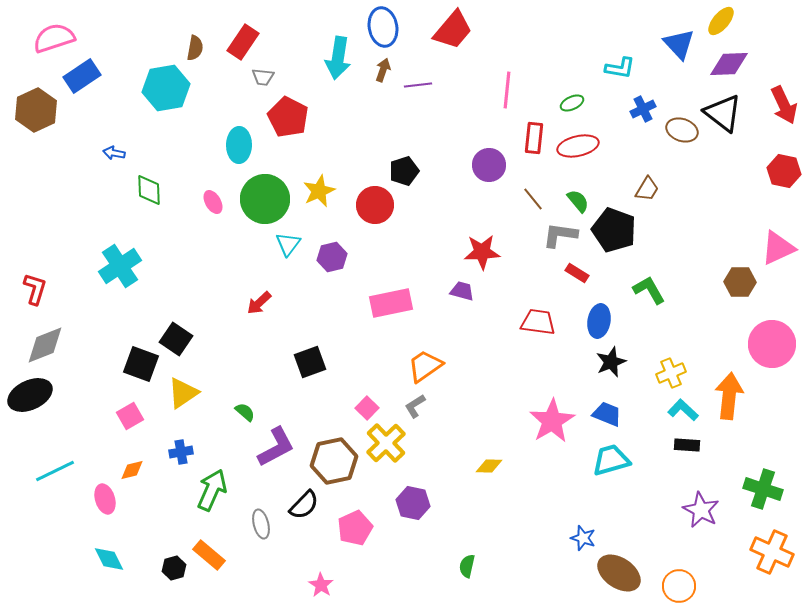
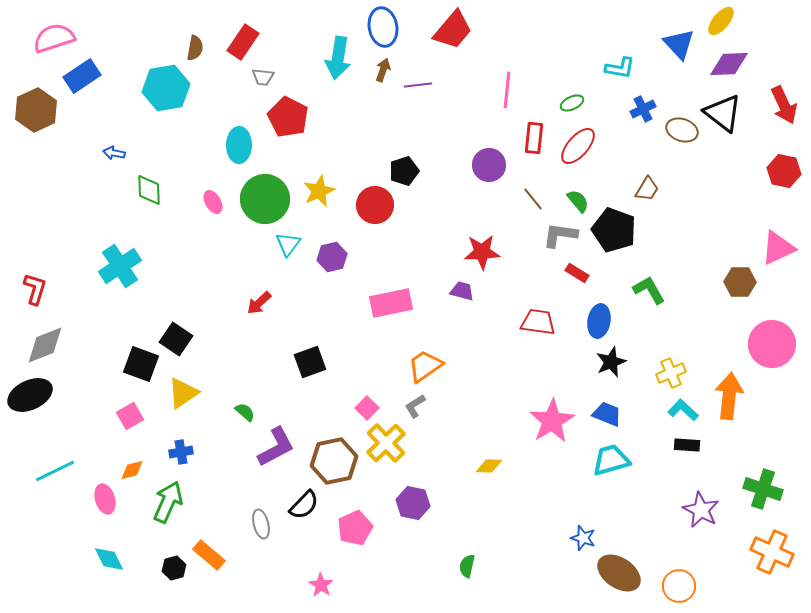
red ellipse at (578, 146): rotated 36 degrees counterclockwise
green arrow at (212, 490): moved 44 px left, 12 px down
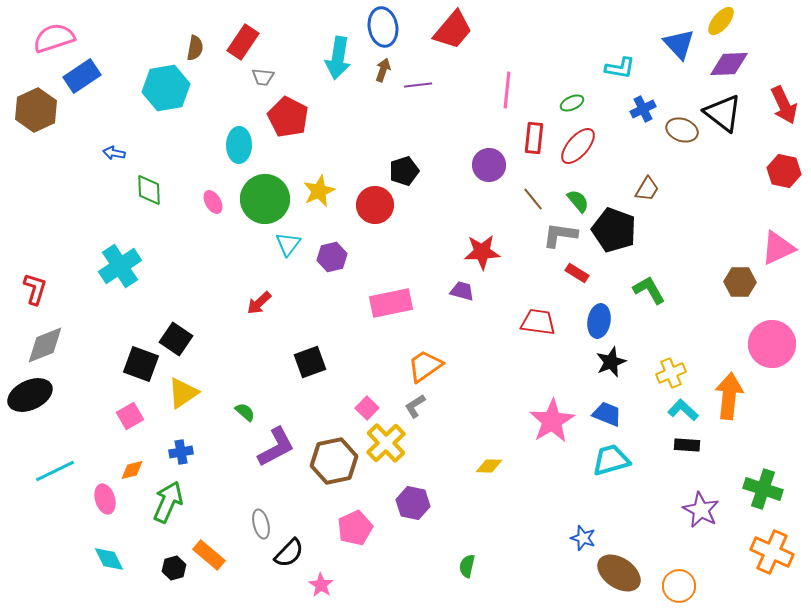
black semicircle at (304, 505): moved 15 px left, 48 px down
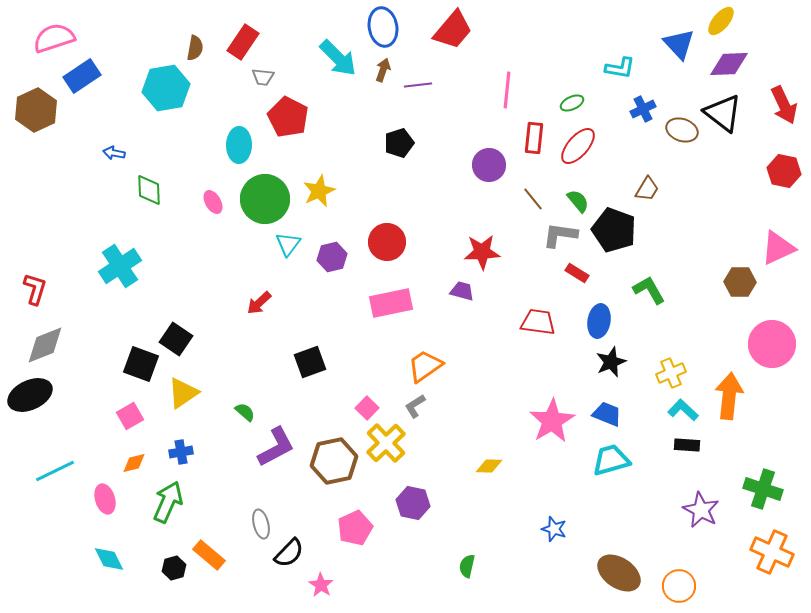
cyan arrow at (338, 58): rotated 54 degrees counterclockwise
black pentagon at (404, 171): moved 5 px left, 28 px up
red circle at (375, 205): moved 12 px right, 37 px down
orange diamond at (132, 470): moved 2 px right, 7 px up
blue star at (583, 538): moved 29 px left, 9 px up
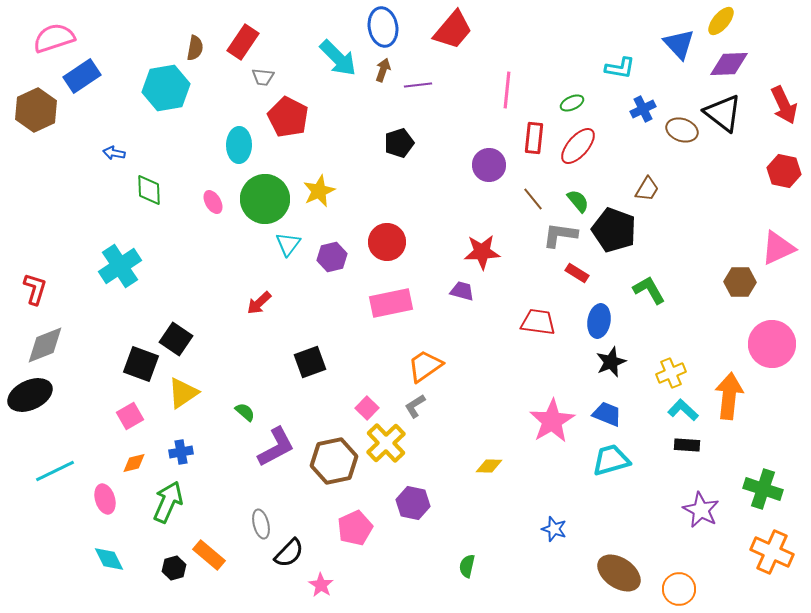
orange circle at (679, 586): moved 3 px down
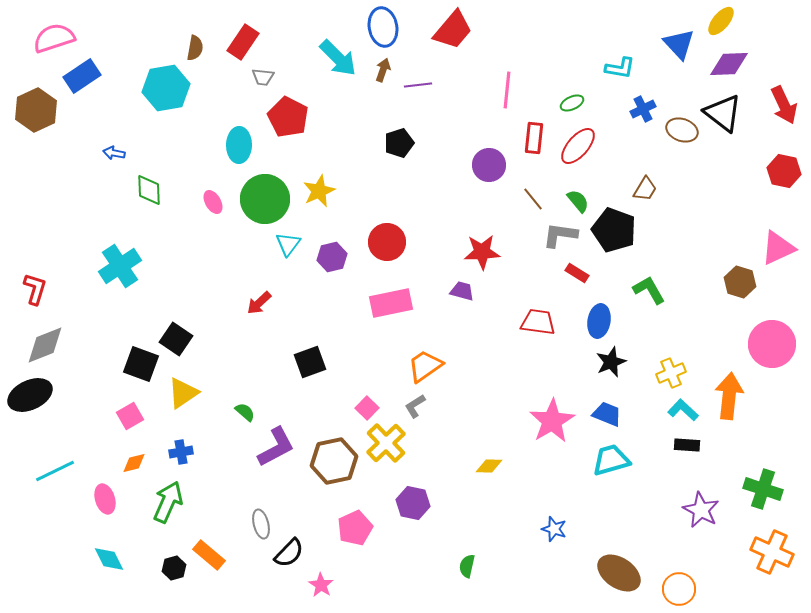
brown trapezoid at (647, 189): moved 2 px left
brown hexagon at (740, 282): rotated 16 degrees clockwise
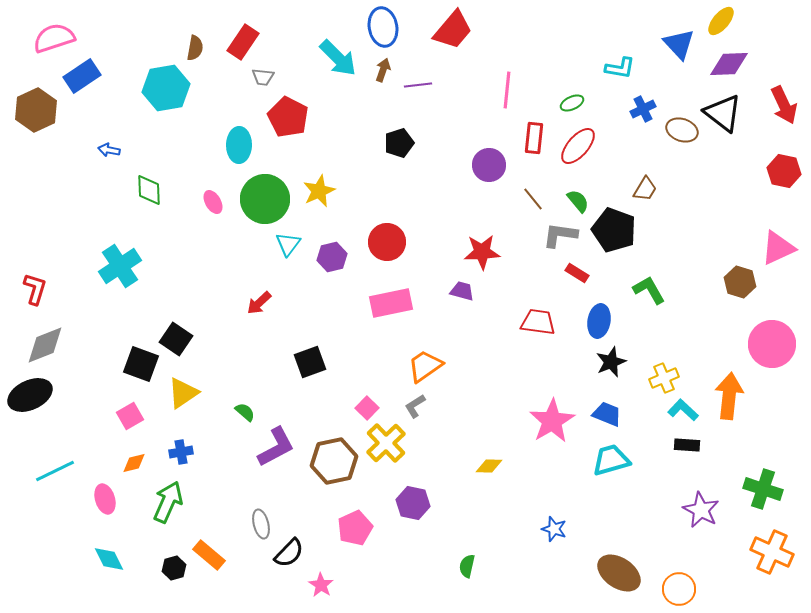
blue arrow at (114, 153): moved 5 px left, 3 px up
yellow cross at (671, 373): moved 7 px left, 5 px down
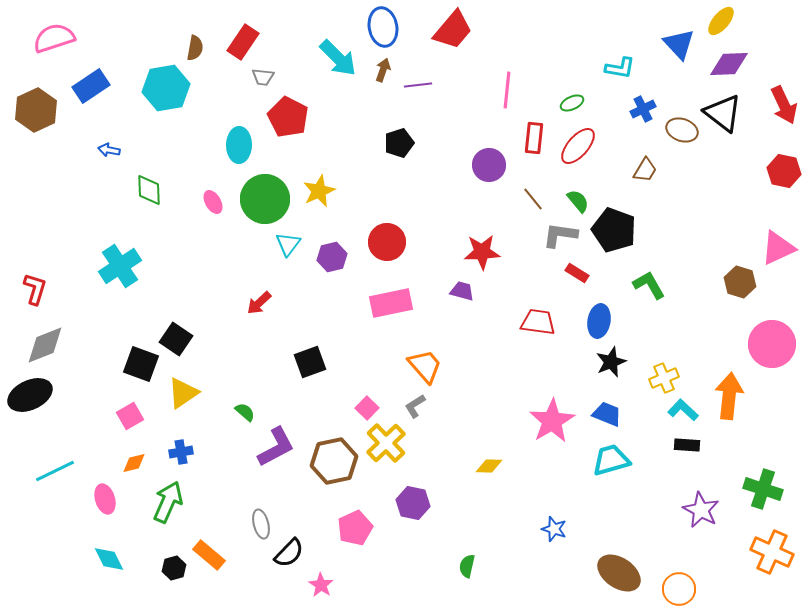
blue rectangle at (82, 76): moved 9 px right, 10 px down
brown trapezoid at (645, 189): moved 19 px up
green L-shape at (649, 290): moved 5 px up
orange trapezoid at (425, 366): rotated 84 degrees clockwise
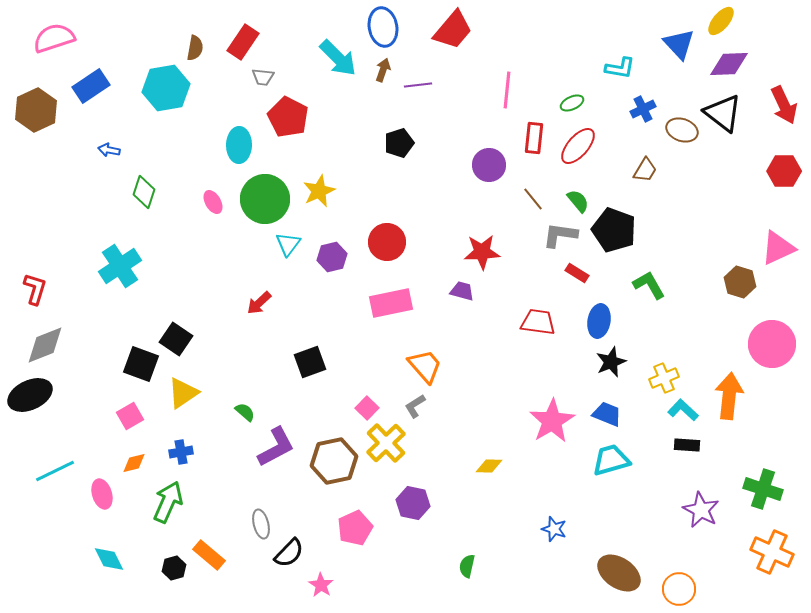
red hexagon at (784, 171): rotated 12 degrees counterclockwise
green diamond at (149, 190): moved 5 px left, 2 px down; rotated 20 degrees clockwise
pink ellipse at (105, 499): moved 3 px left, 5 px up
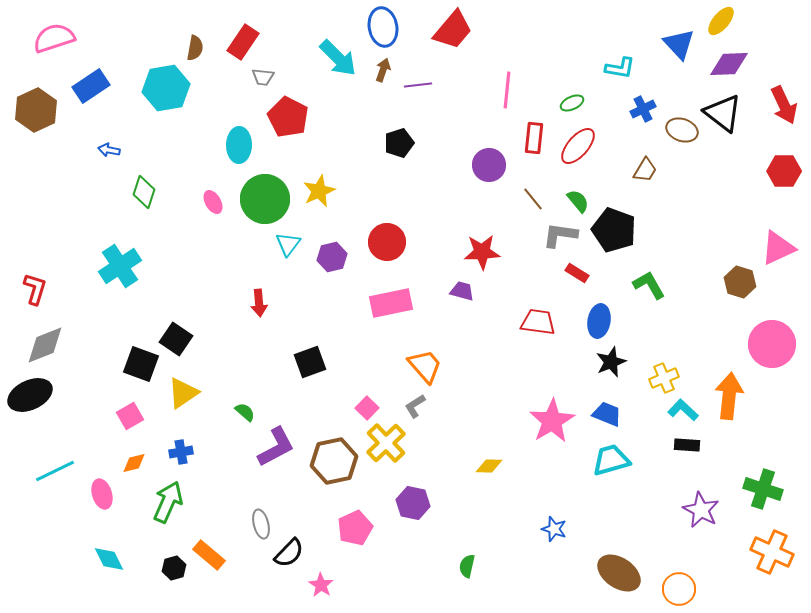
red arrow at (259, 303): rotated 52 degrees counterclockwise
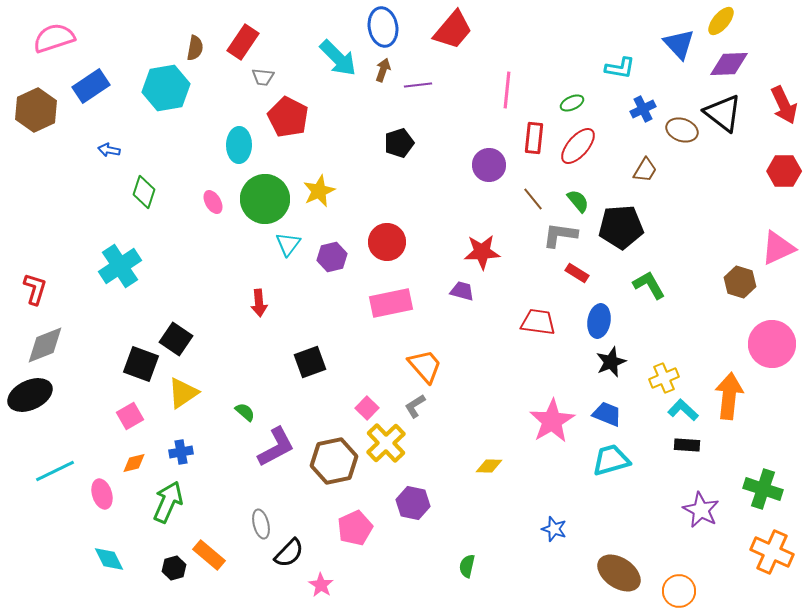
black pentagon at (614, 230): moved 7 px right, 3 px up; rotated 24 degrees counterclockwise
orange circle at (679, 589): moved 2 px down
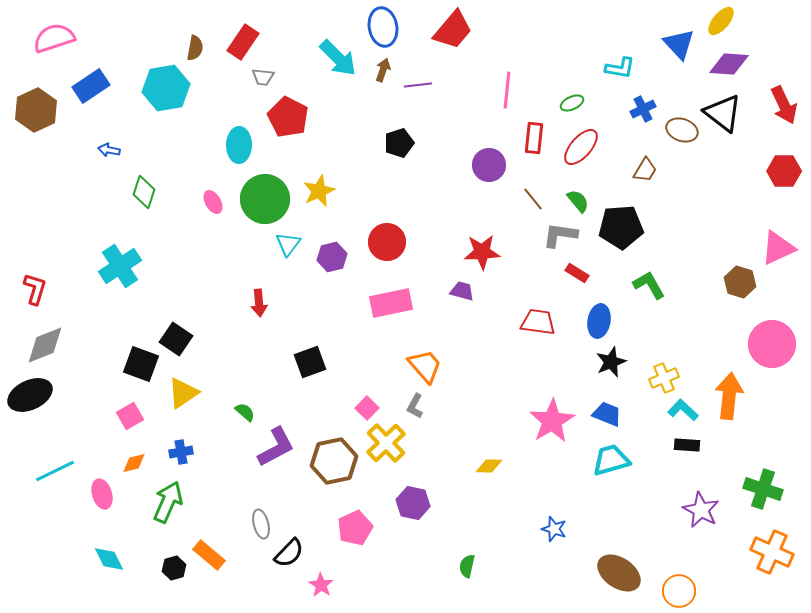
purple diamond at (729, 64): rotated 6 degrees clockwise
red ellipse at (578, 146): moved 3 px right, 1 px down
gray L-shape at (415, 406): rotated 30 degrees counterclockwise
